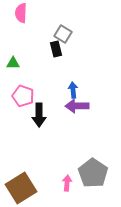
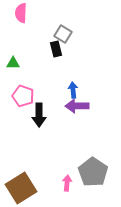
gray pentagon: moved 1 px up
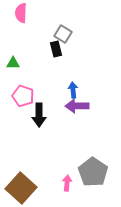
brown square: rotated 16 degrees counterclockwise
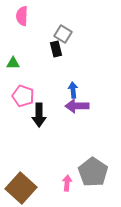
pink semicircle: moved 1 px right, 3 px down
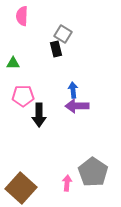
pink pentagon: rotated 20 degrees counterclockwise
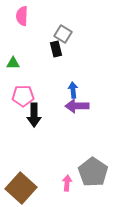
black arrow: moved 5 px left
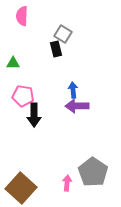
pink pentagon: rotated 10 degrees clockwise
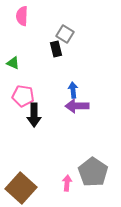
gray square: moved 2 px right
green triangle: rotated 24 degrees clockwise
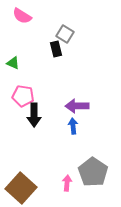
pink semicircle: rotated 60 degrees counterclockwise
blue arrow: moved 36 px down
